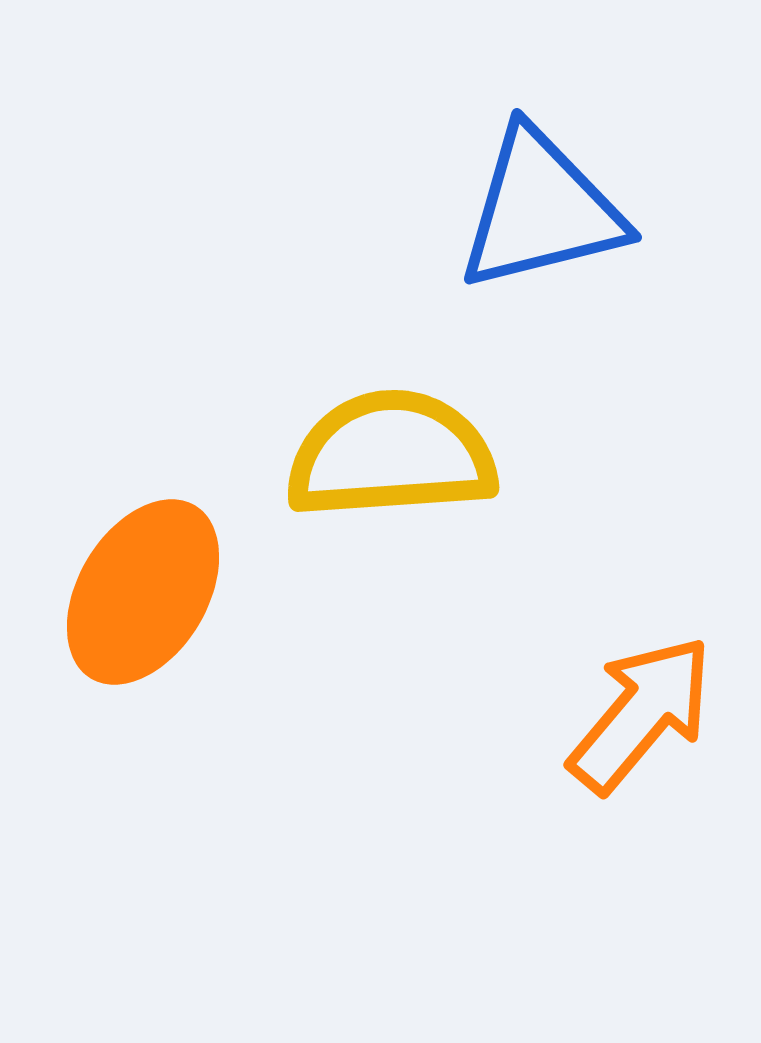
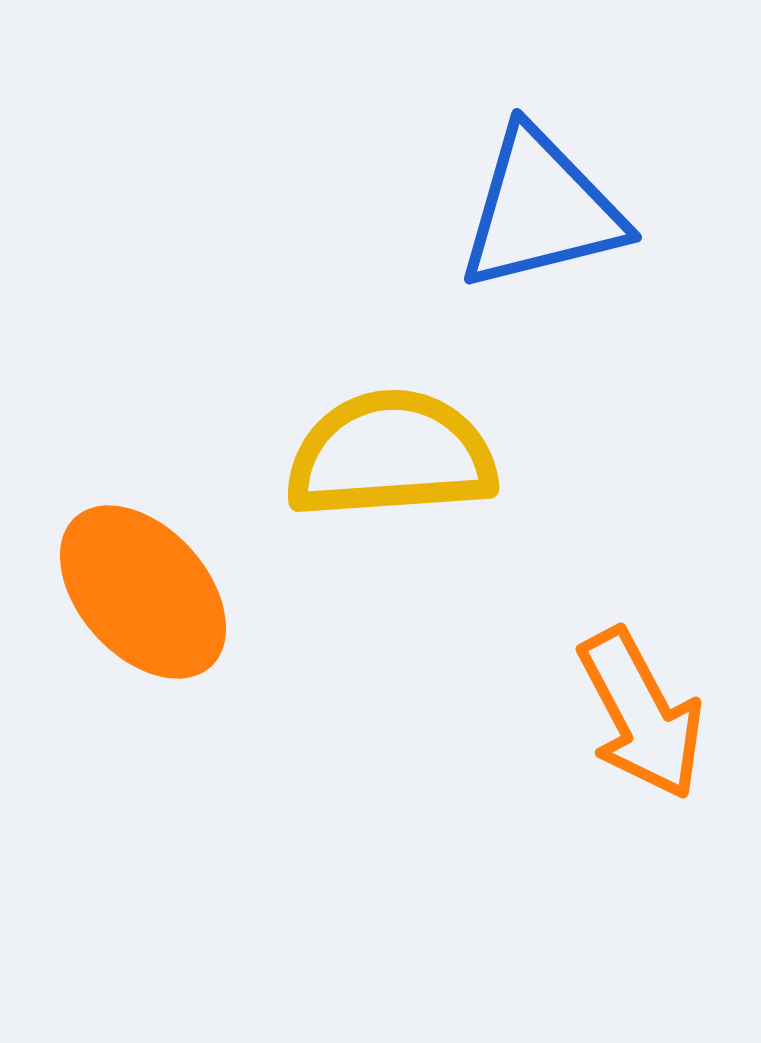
orange ellipse: rotated 73 degrees counterclockwise
orange arrow: rotated 112 degrees clockwise
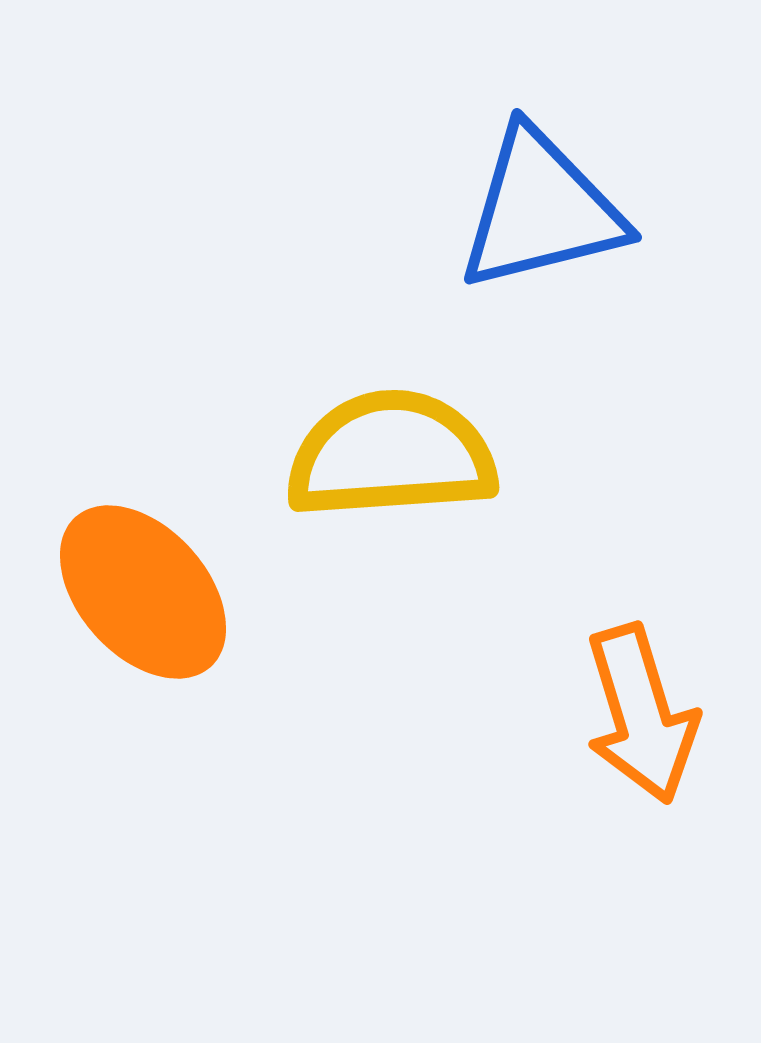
orange arrow: rotated 11 degrees clockwise
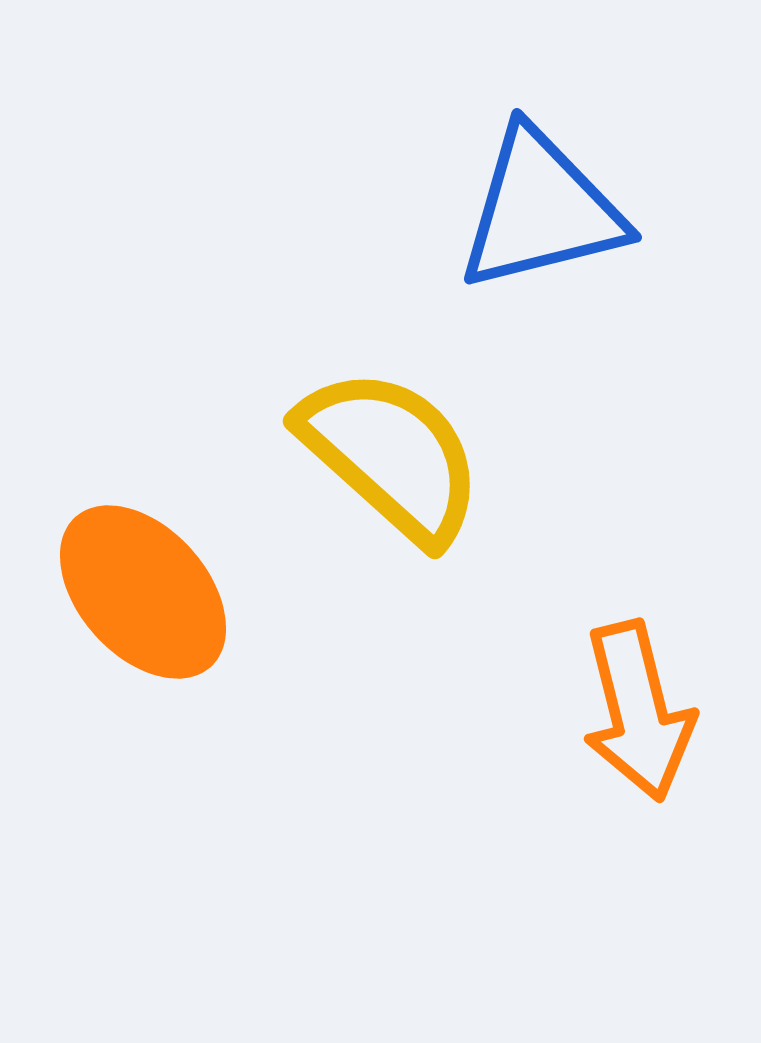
yellow semicircle: rotated 46 degrees clockwise
orange arrow: moved 3 px left, 3 px up; rotated 3 degrees clockwise
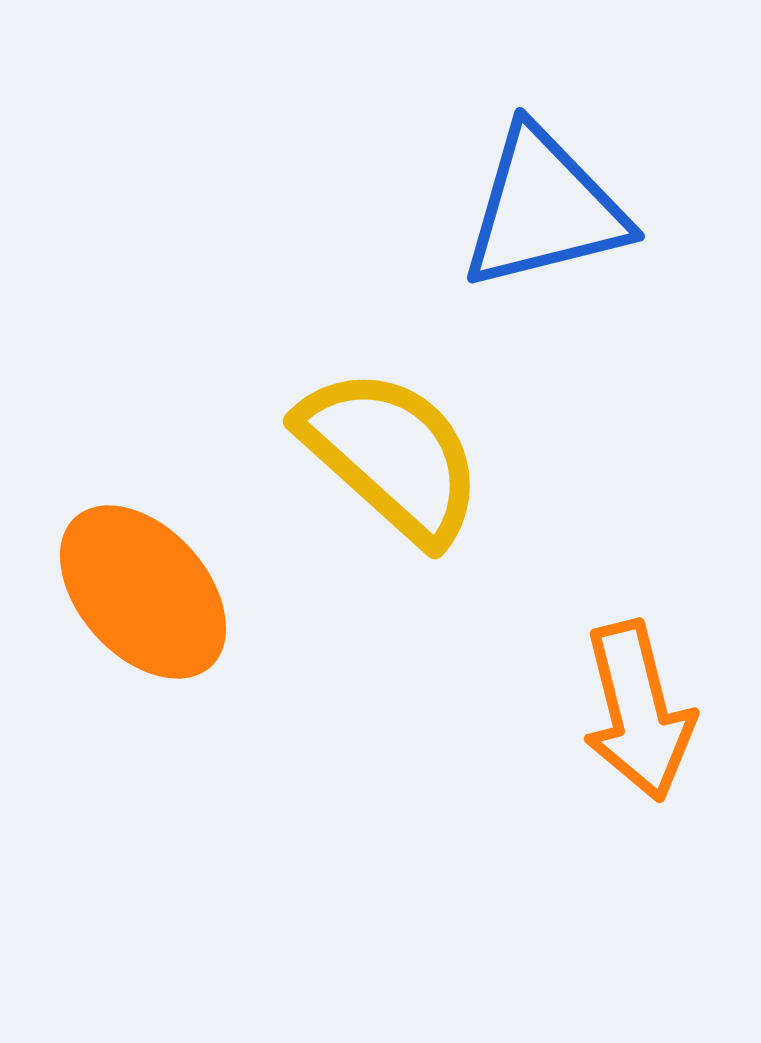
blue triangle: moved 3 px right, 1 px up
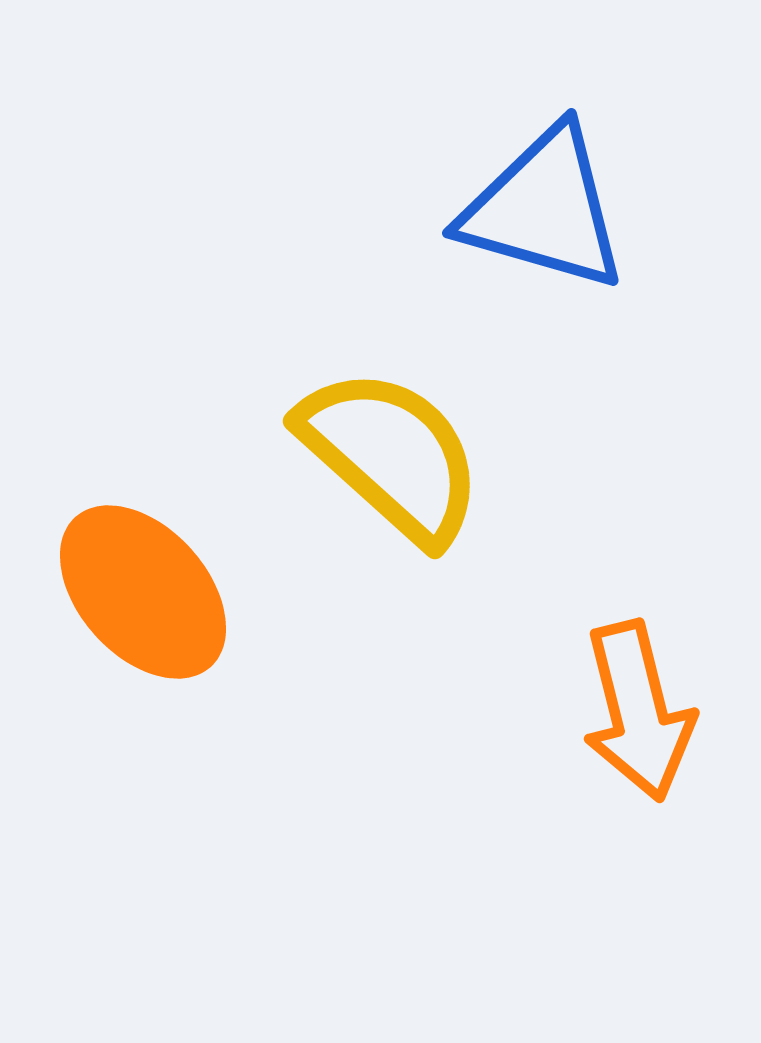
blue triangle: rotated 30 degrees clockwise
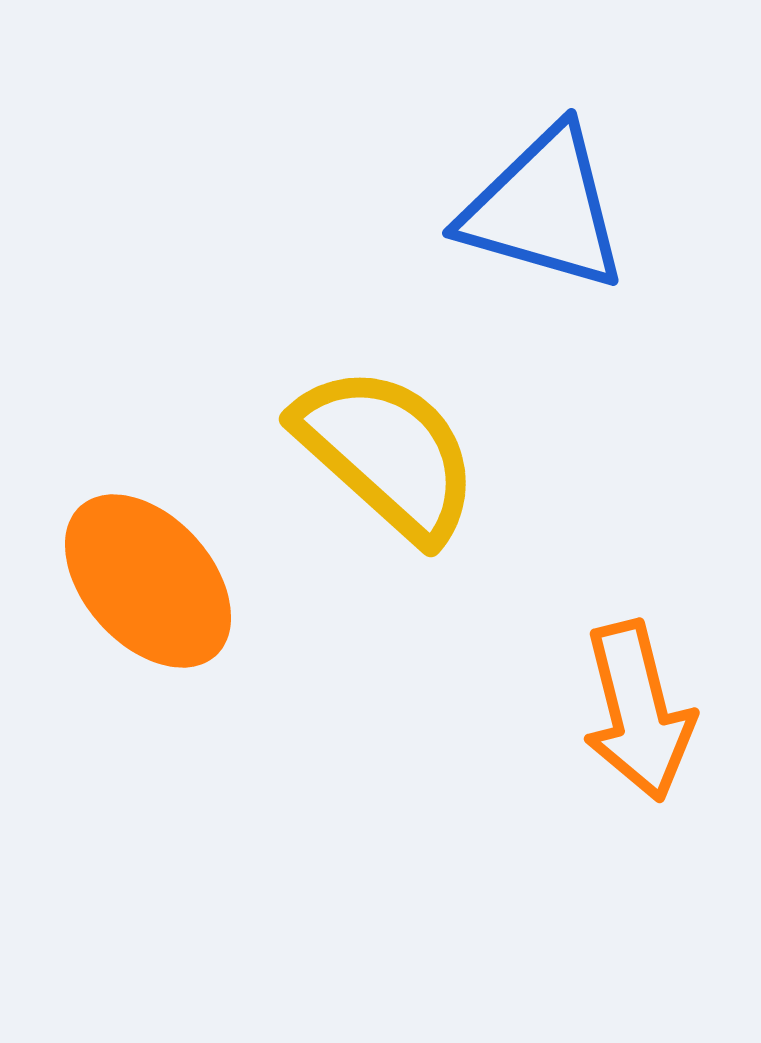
yellow semicircle: moved 4 px left, 2 px up
orange ellipse: moved 5 px right, 11 px up
